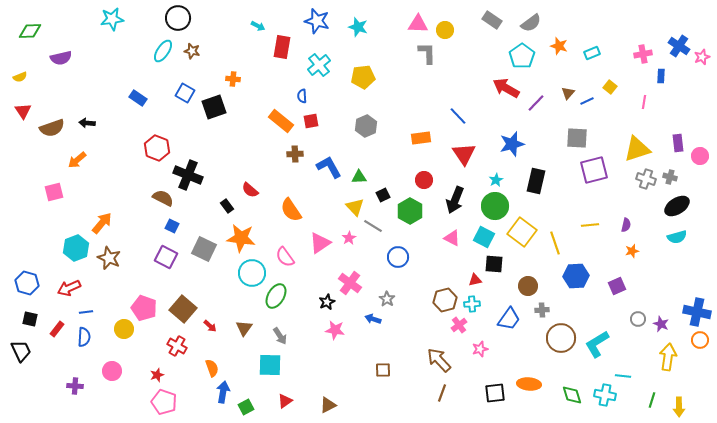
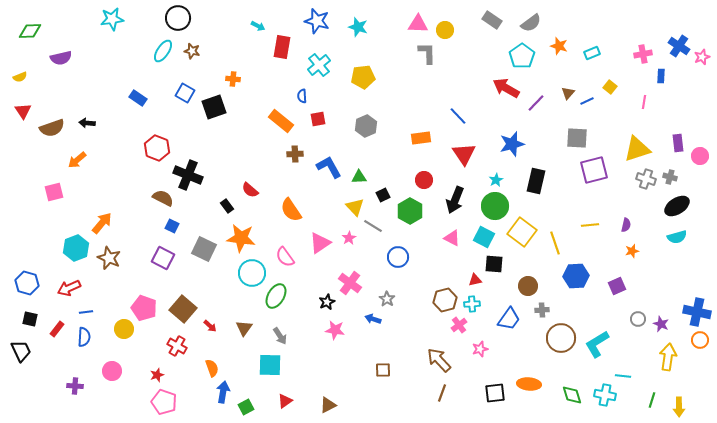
red square at (311, 121): moved 7 px right, 2 px up
purple square at (166, 257): moved 3 px left, 1 px down
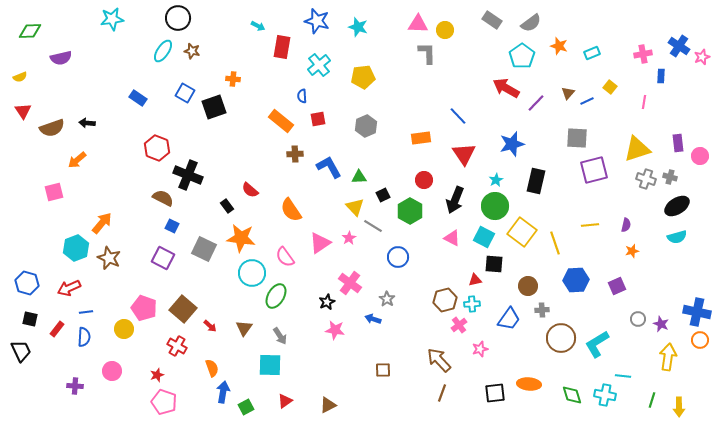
blue hexagon at (576, 276): moved 4 px down
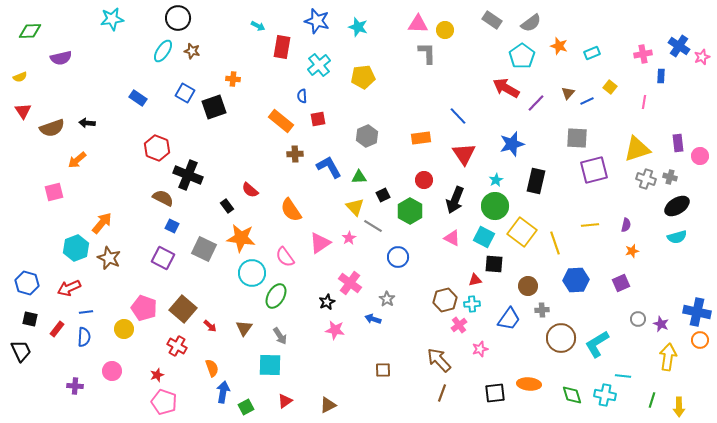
gray hexagon at (366, 126): moved 1 px right, 10 px down
purple square at (617, 286): moved 4 px right, 3 px up
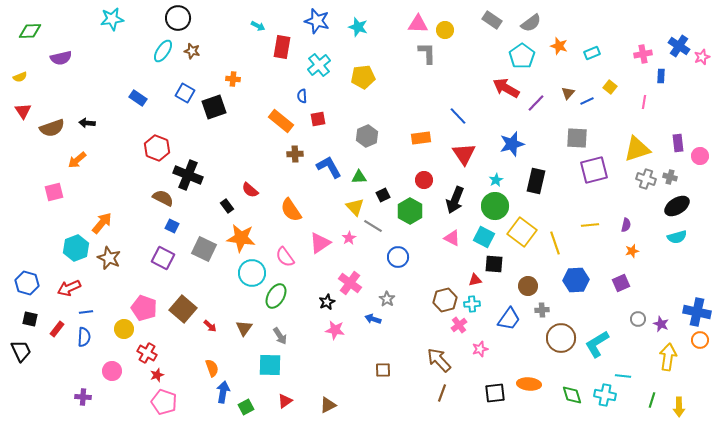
red cross at (177, 346): moved 30 px left, 7 px down
purple cross at (75, 386): moved 8 px right, 11 px down
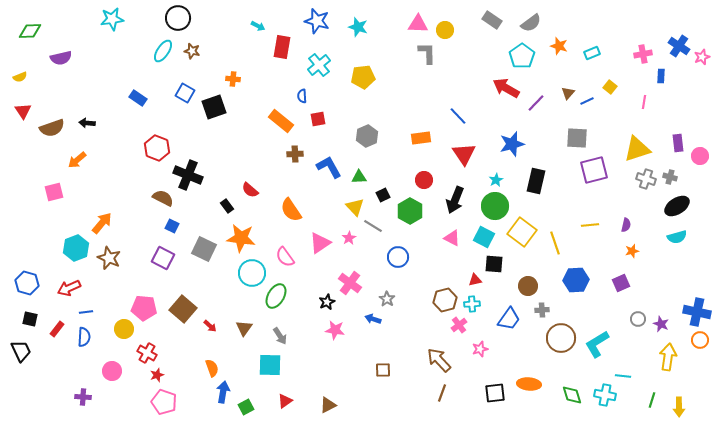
pink pentagon at (144, 308): rotated 15 degrees counterclockwise
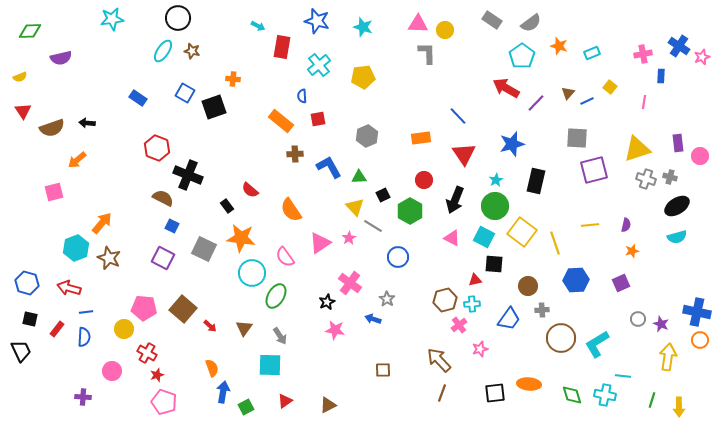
cyan star at (358, 27): moved 5 px right
red arrow at (69, 288): rotated 40 degrees clockwise
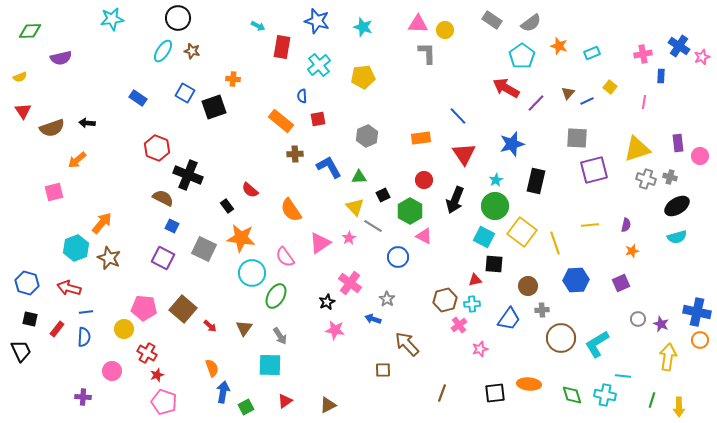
pink triangle at (452, 238): moved 28 px left, 2 px up
brown arrow at (439, 360): moved 32 px left, 16 px up
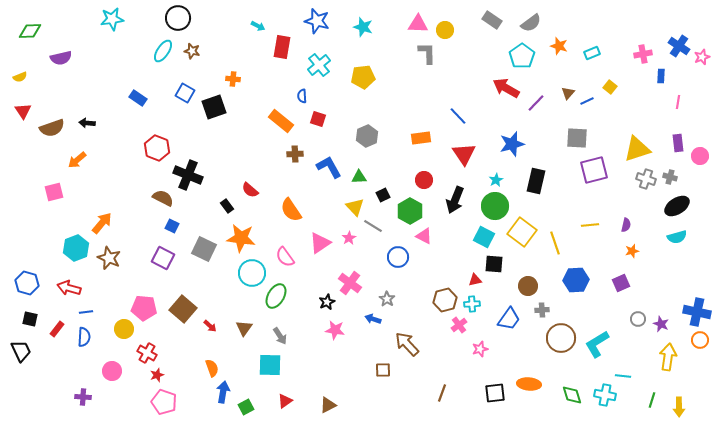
pink line at (644, 102): moved 34 px right
red square at (318, 119): rotated 28 degrees clockwise
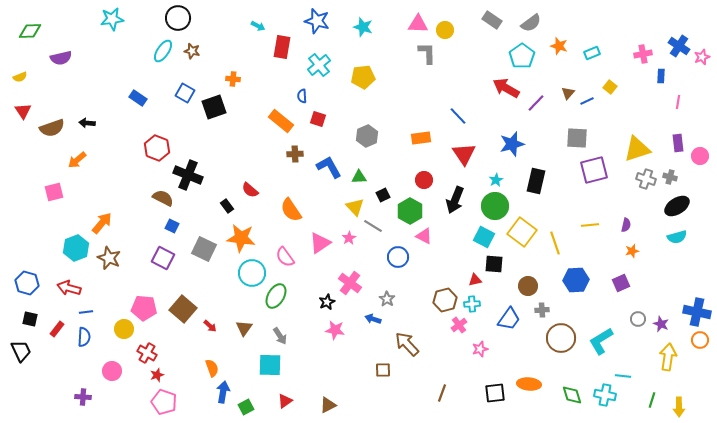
cyan L-shape at (597, 344): moved 4 px right, 3 px up
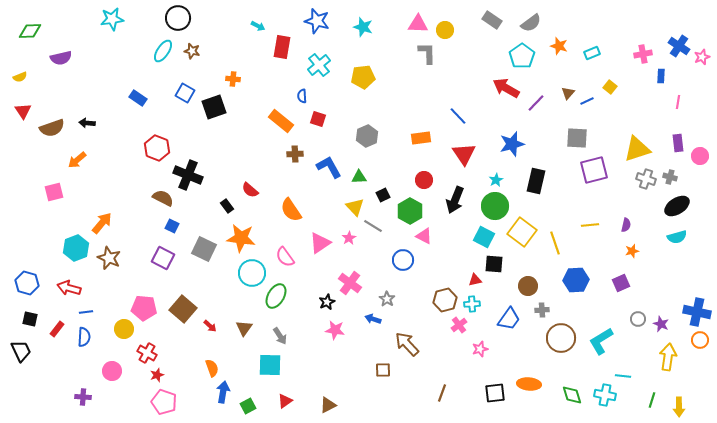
blue circle at (398, 257): moved 5 px right, 3 px down
green square at (246, 407): moved 2 px right, 1 px up
